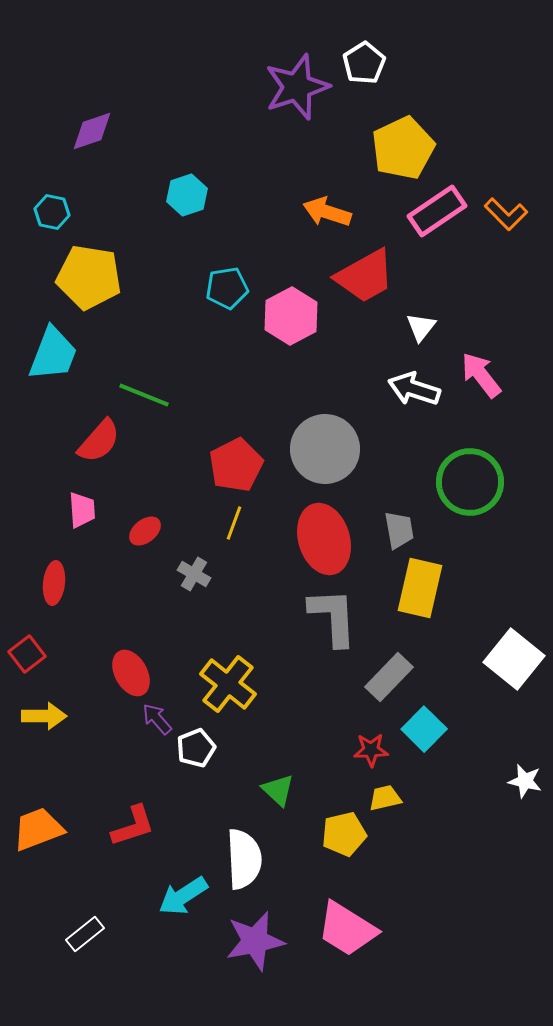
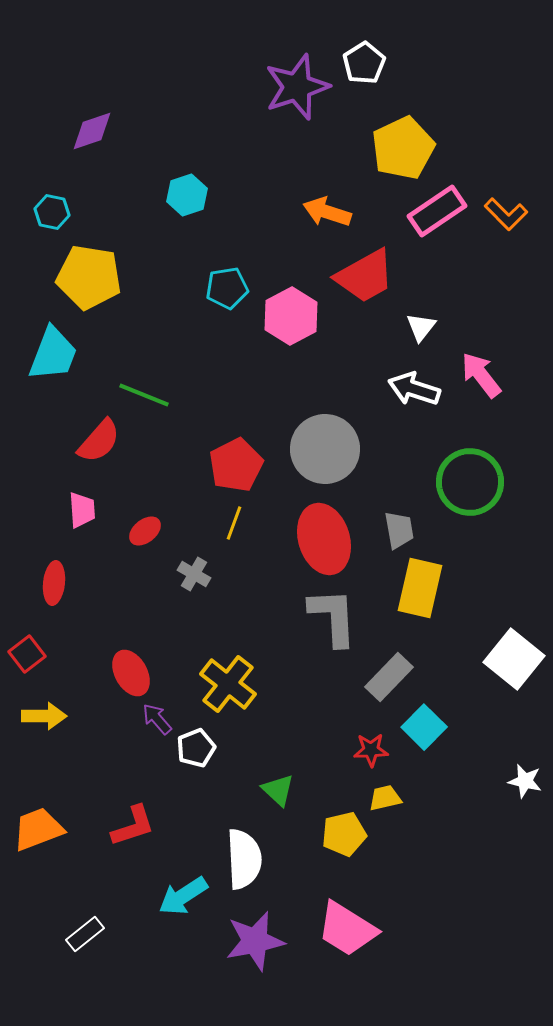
cyan square at (424, 729): moved 2 px up
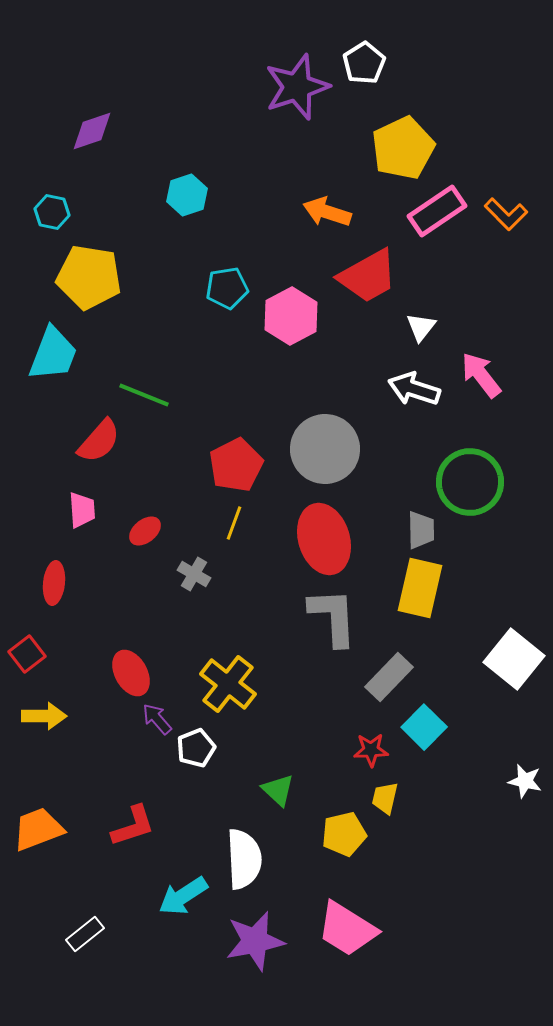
red trapezoid at (365, 276): moved 3 px right
gray trapezoid at (399, 530): moved 22 px right; rotated 9 degrees clockwise
yellow trapezoid at (385, 798): rotated 64 degrees counterclockwise
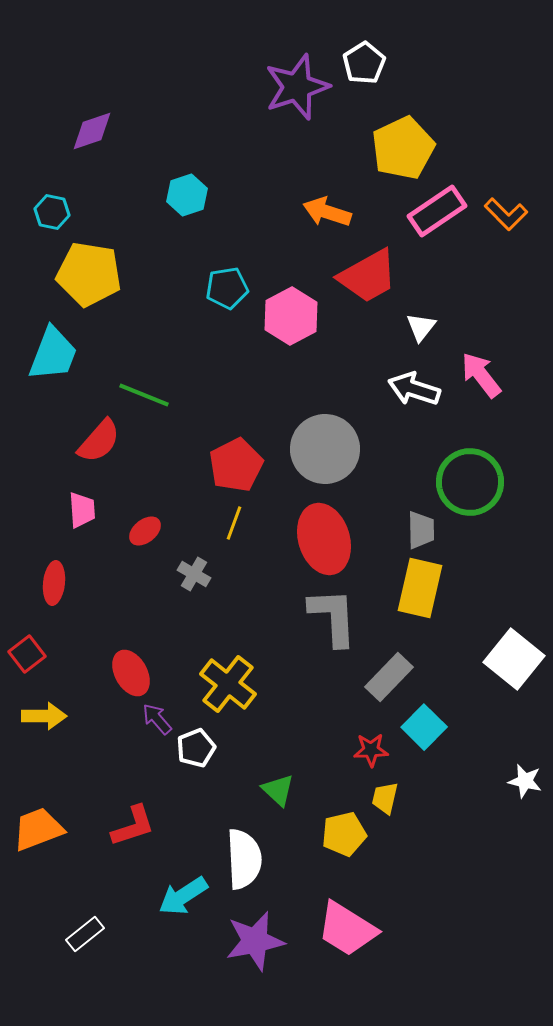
yellow pentagon at (89, 277): moved 3 px up
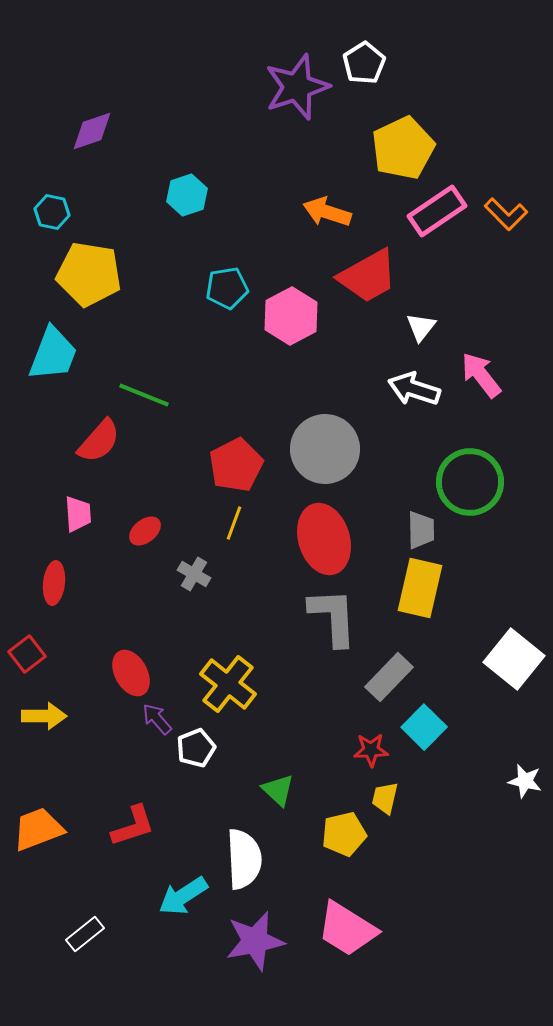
pink trapezoid at (82, 510): moved 4 px left, 4 px down
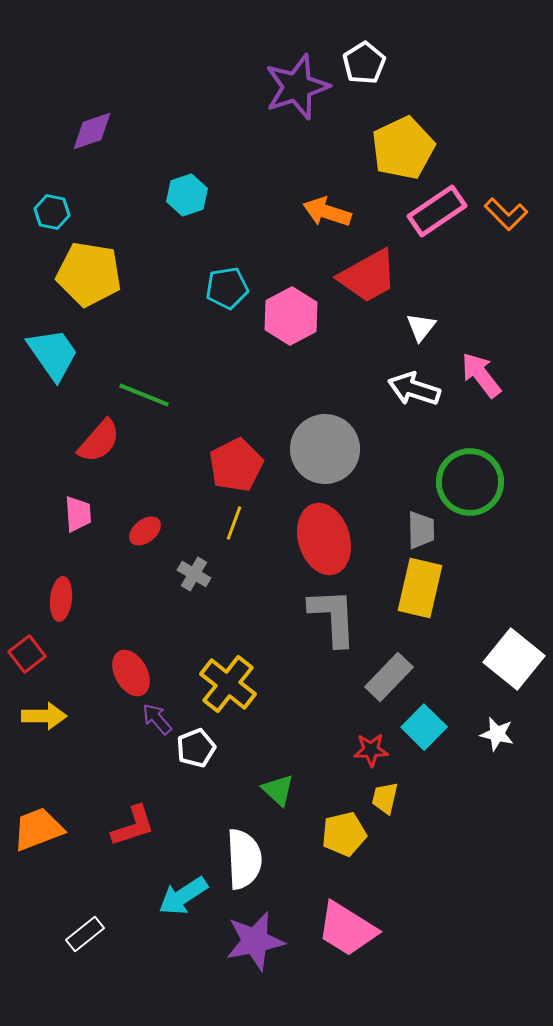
cyan trapezoid at (53, 354): rotated 56 degrees counterclockwise
red ellipse at (54, 583): moved 7 px right, 16 px down
white star at (525, 781): moved 28 px left, 47 px up
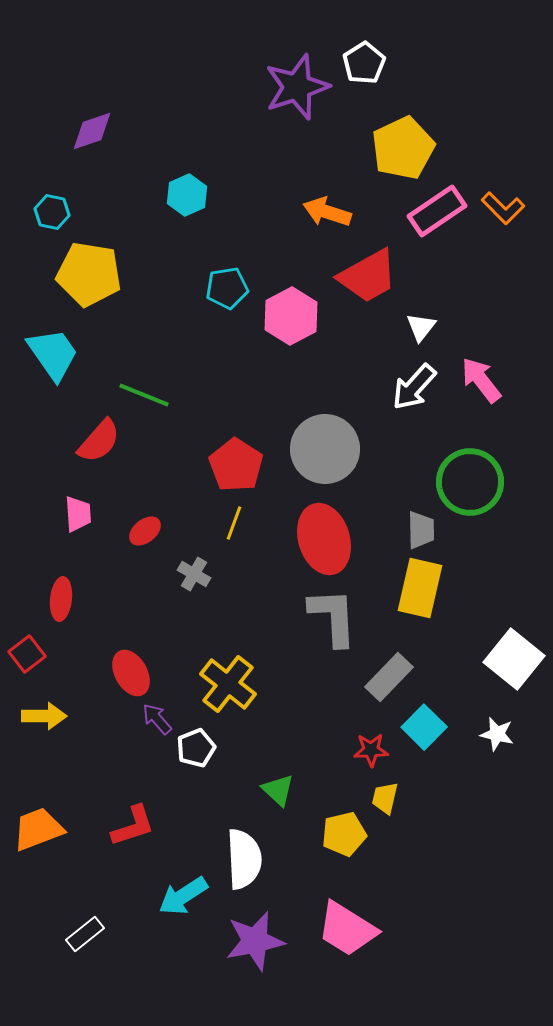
cyan hexagon at (187, 195): rotated 6 degrees counterclockwise
orange L-shape at (506, 214): moved 3 px left, 6 px up
pink arrow at (481, 375): moved 5 px down
white arrow at (414, 389): moved 2 px up; rotated 66 degrees counterclockwise
red pentagon at (236, 465): rotated 12 degrees counterclockwise
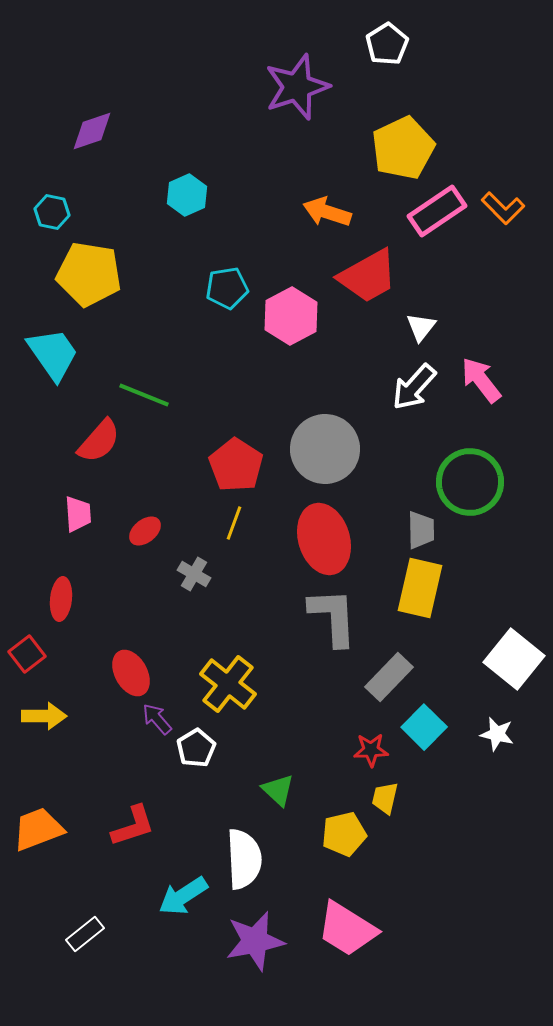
white pentagon at (364, 63): moved 23 px right, 19 px up
white pentagon at (196, 748): rotated 9 degrees counterclockwise
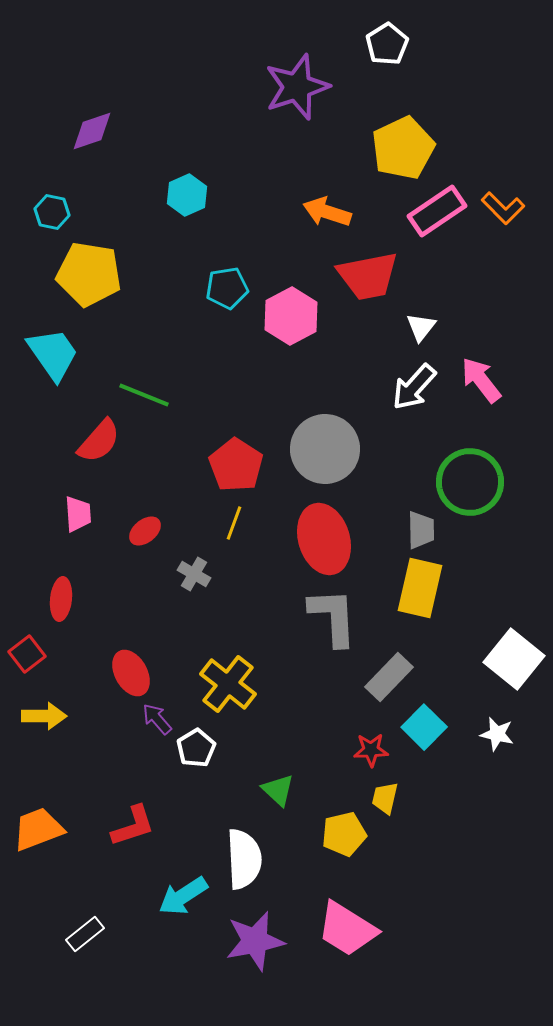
red trapezoid at (368, 276): rotated 18 degrees clockwise
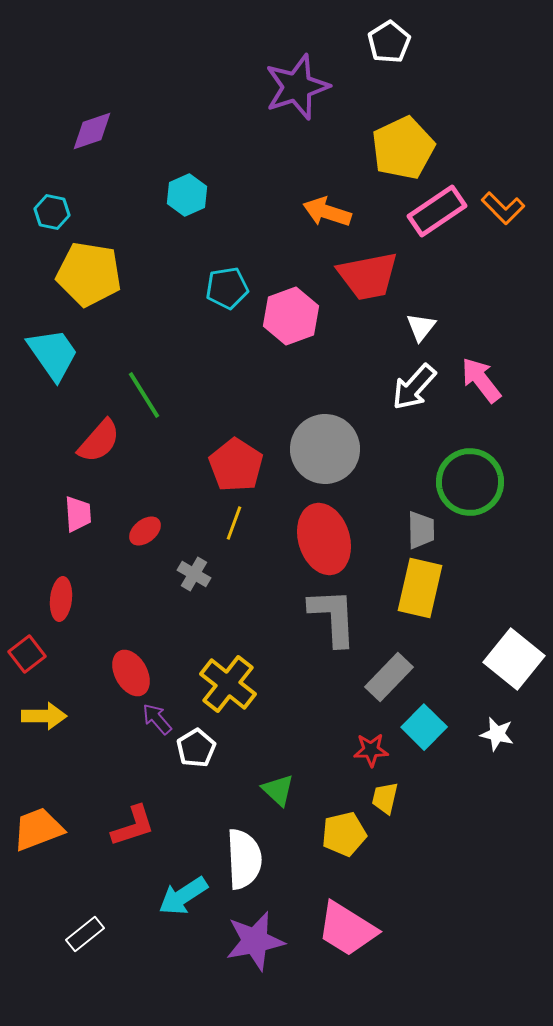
white pentagon at (387, 44): moved 2 px right, 2 px up
pink hexagon at (291, 316): rotated 8 degrees clockwise
green line at (144, 395): rotated 36 degrees clockwise
